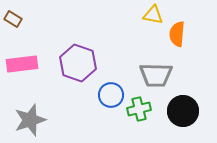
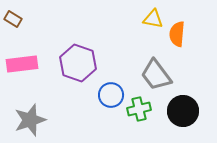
yellow triangle: moved 4 px down
gray trapezoid: rotated 52 degrees clockwise
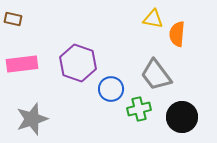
brown rectangle: rotated 18 degrees counterclockwise
blue circle: moved 6 px up
black circle: moved 1 px left, 6 px down
gray star: moved 2 px right, 1 px up
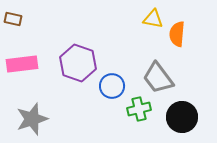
gray trapezoid: moved 2 px right, 3 px down
blue circle: moved 1 px right, 3 px up
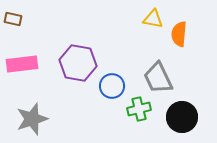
orange semicircle: moved 2 px right
purple hexagon: rotated 9 degrees counterclockwise
gray trapezoid: rotated 12 degrees clockwise
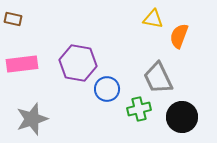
orange semicircle: moved 2 px down; rotated 15 degrees clockwise
blue circle: moved 5 px left, 3 px down
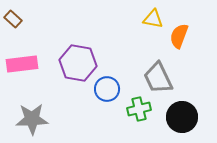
brown rectangle: rotated 30 degrees clockwise
gray star: rotated 16 degrees clockwise
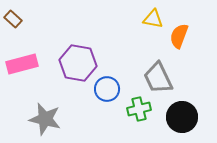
pink rectangle: rotated 8 degrees counterclockwise
gray star: moved 13 px right; rotated 16 degrees clockwise
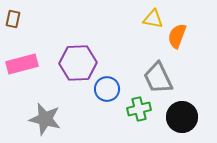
brown rectangle: rotated 60 degrees clockwise
orange semicircle: moved 2 px left
purple hexagon: rotated 12 degrees counterclockwise
